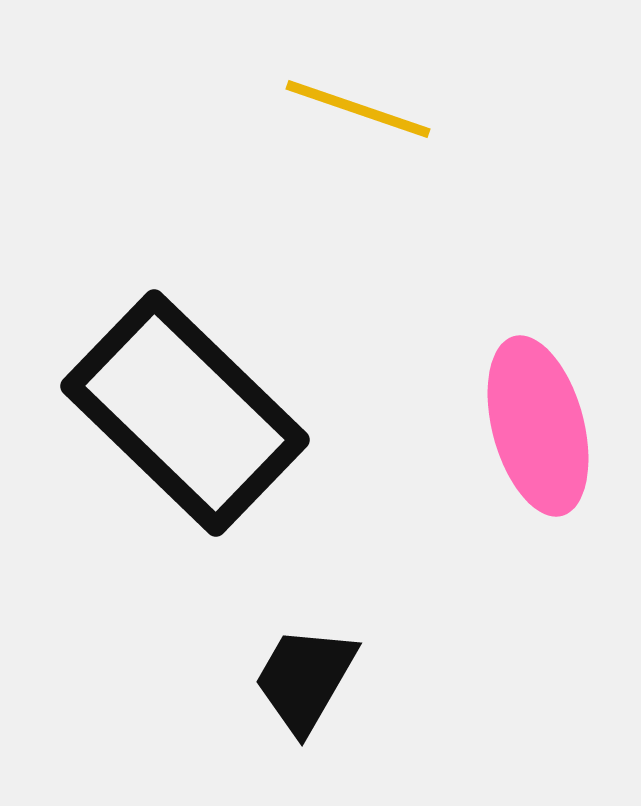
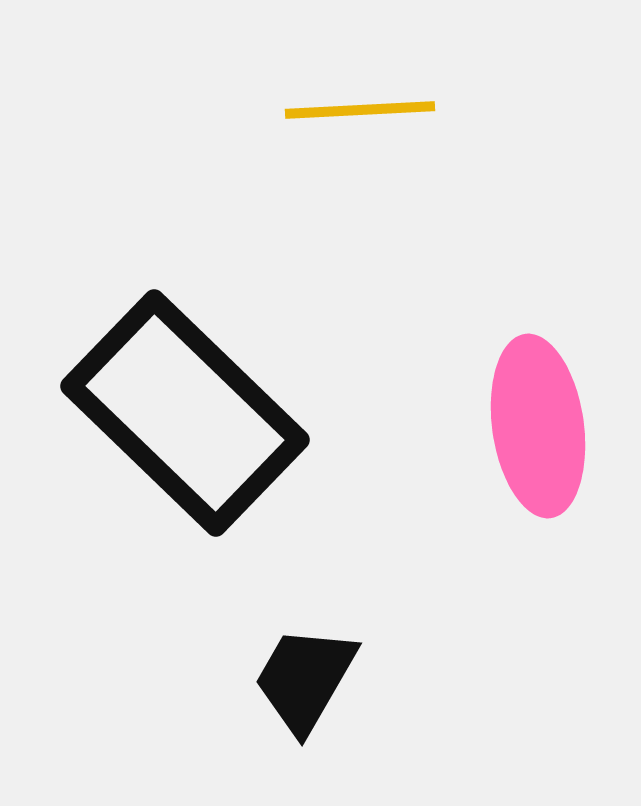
yellow line: moved 2 px right, 1 px down; rotated 22 degrees counterclockwise
pink ellipse: rotated 7 degrees clockwise
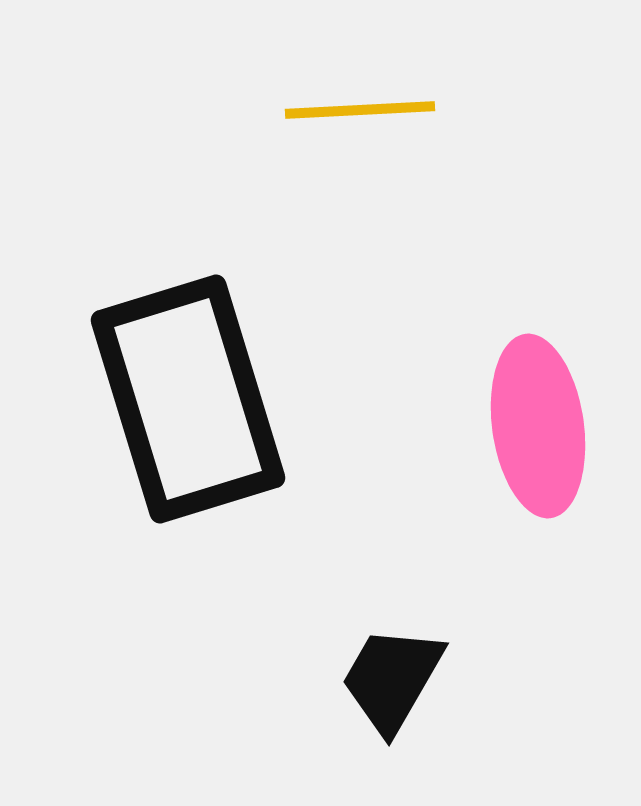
black rectangle: moved 3 px right, 14 px up; rotated 29 degrees clockwise
black trapezoid: moved 87 px right
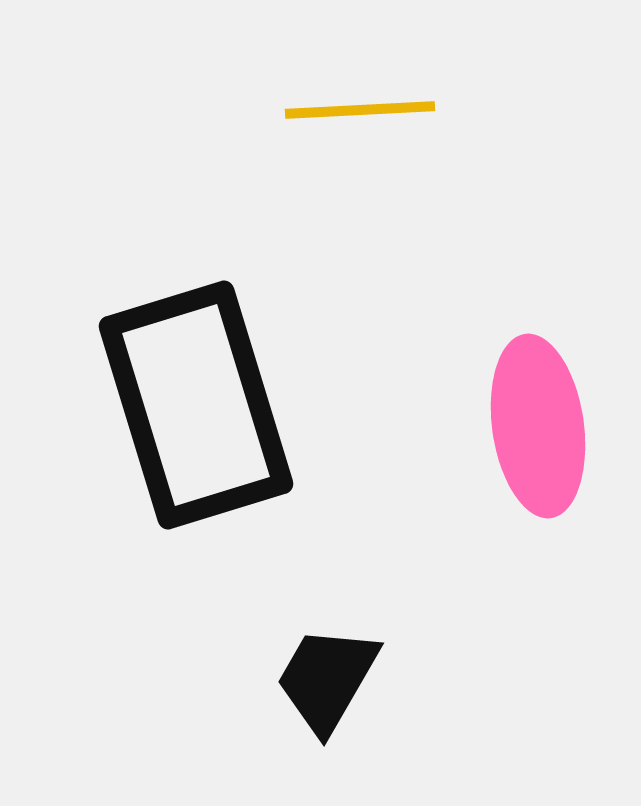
black rectangle: moved 8 px right, 6 px down
black trapezoid: moved 65 px left
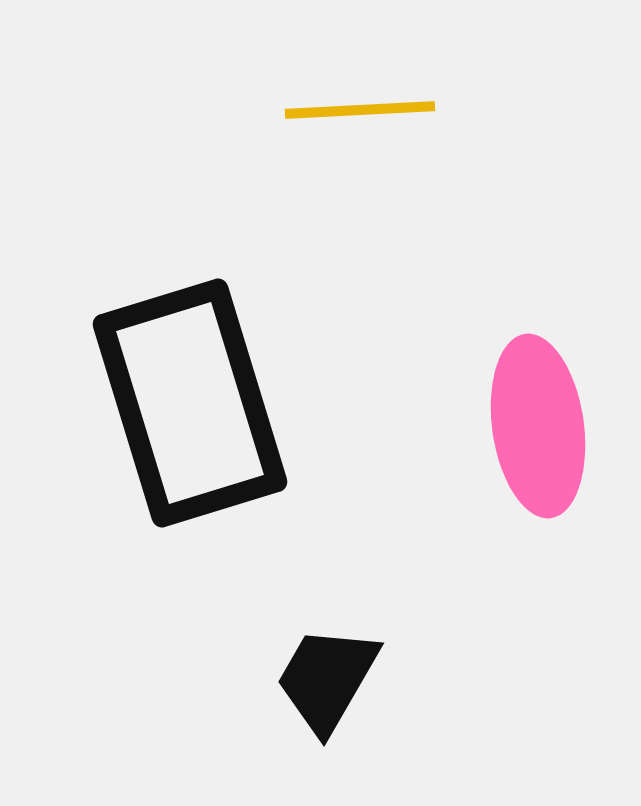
black rectangle: moved 6 px left, 2 px up
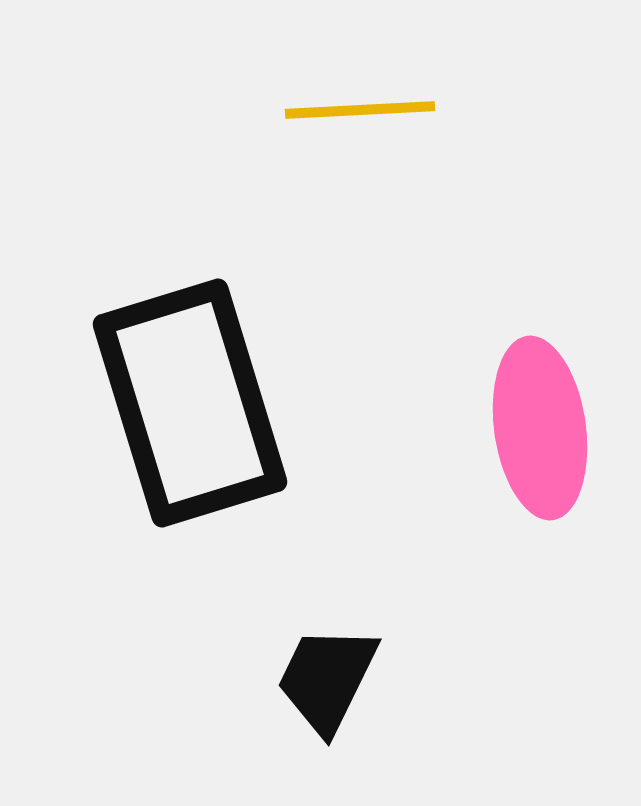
pink ellipse: moved 2 px right, 2 px down
black trapezoid: rotated 4 degrees counterclockwise
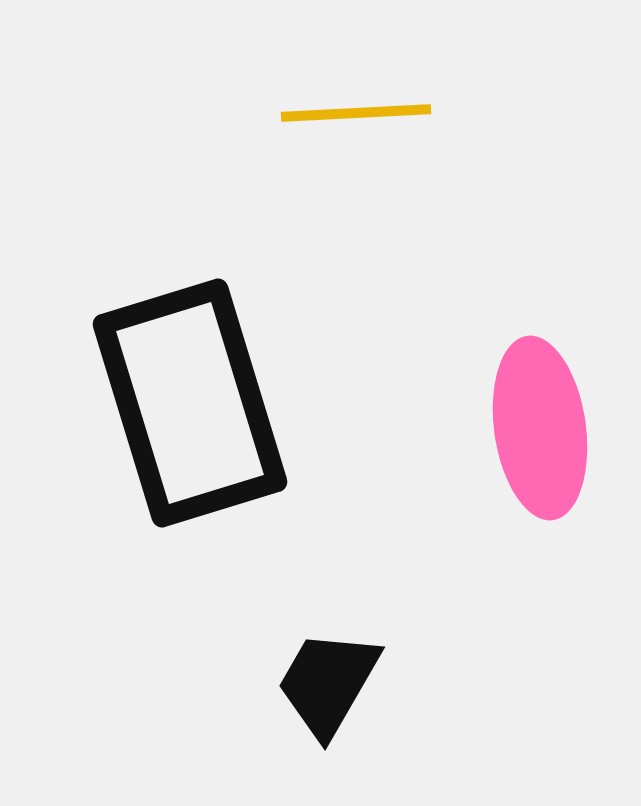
yellow line: moved 4 px left, 3 px down
black trapezoid: moved 1 px right, 4 px down; rotated 4 degrees clockwise
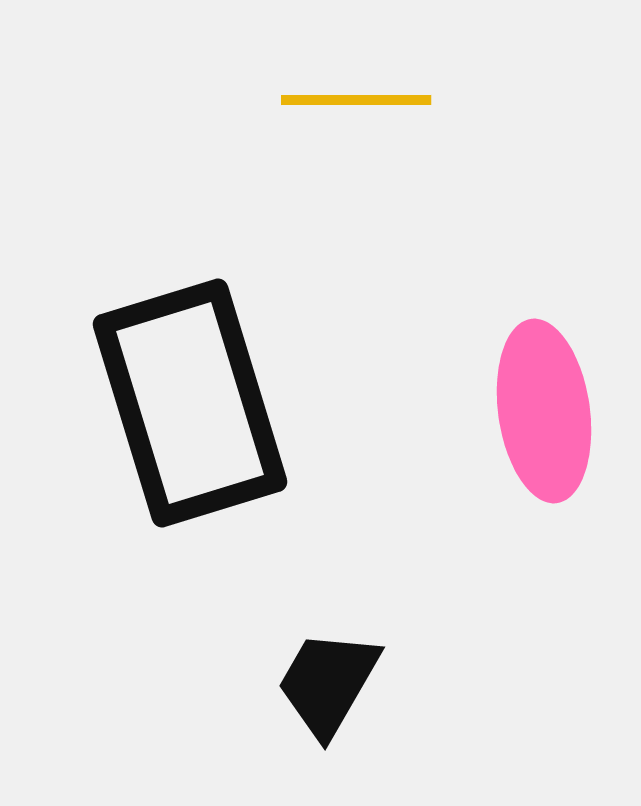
yellow line: moved 13 px up; rotated 3 degrees clockwise
pink ellipse: moved 4 px right, 17 px up
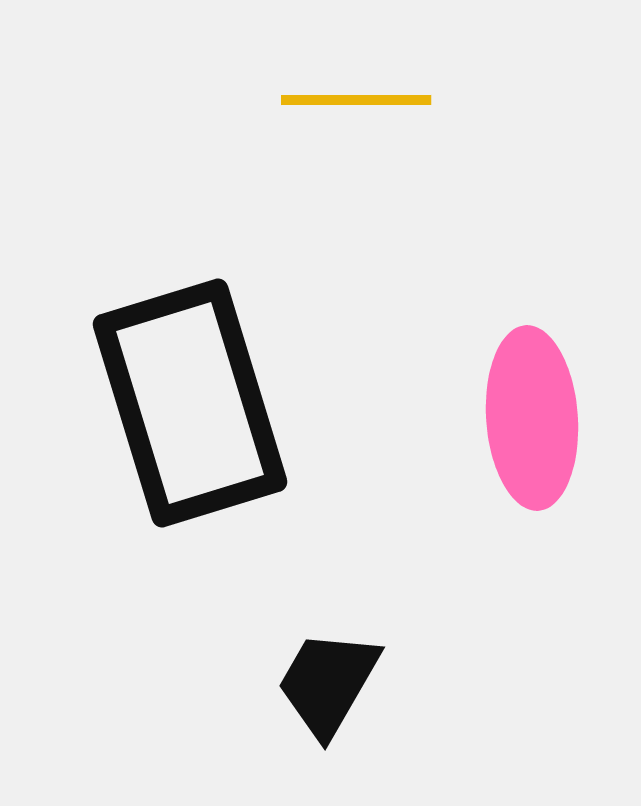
pink ellipse: moved 12 px left, 7 px down; rotated 4 degrees clockwise
